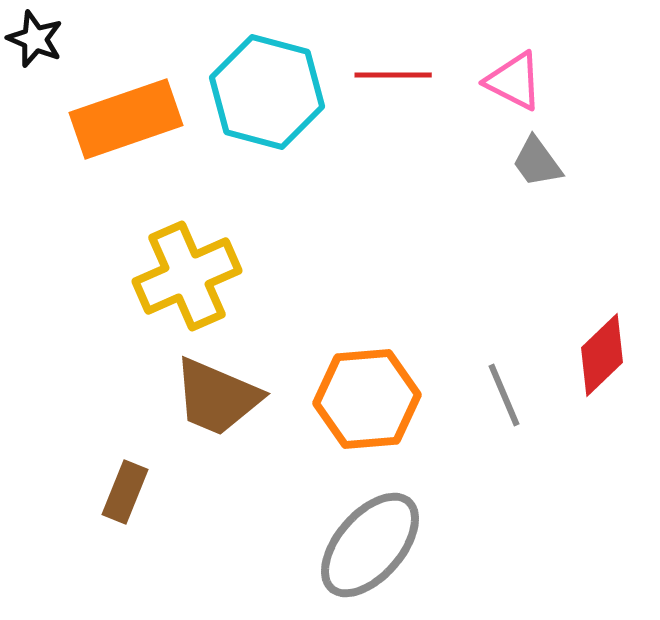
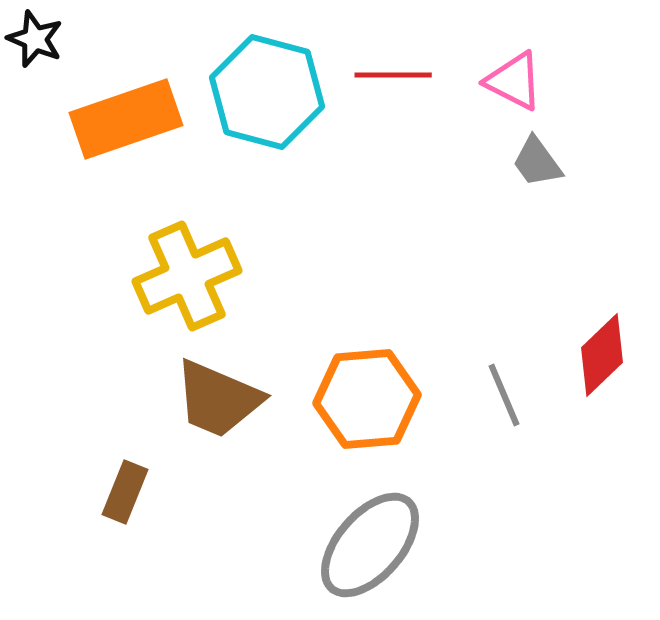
brown trapezoid: moved 1 px right, 2 px down
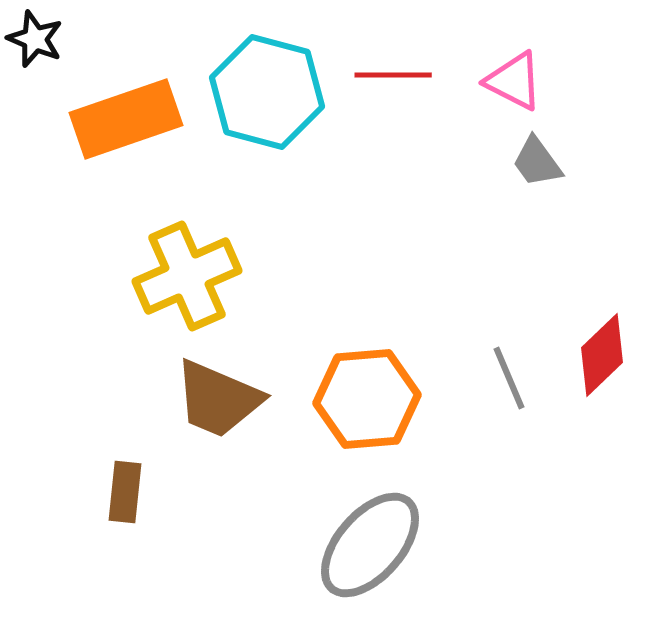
gray line: moved 5 px right, 17 px up
brown rectangle: rotated 16 degrees counterclockwise
